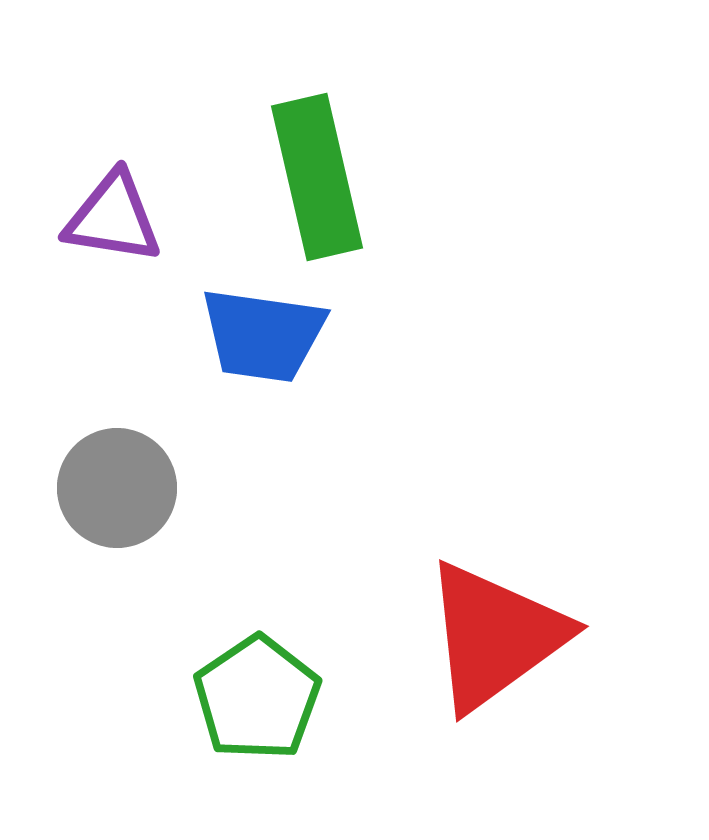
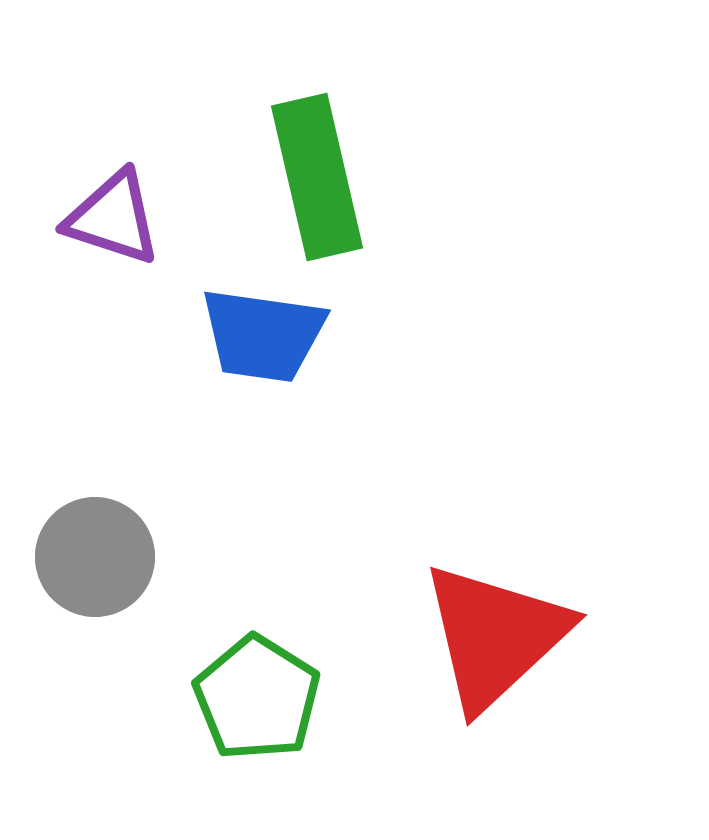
purple triangle: rotated 9 degrees clockwise
gray circle: moved 22 px left, 69 px down
red triangle: rotated 7 degrees counterclockwise
green pentagon: rotated 6 degrees counterclockwise
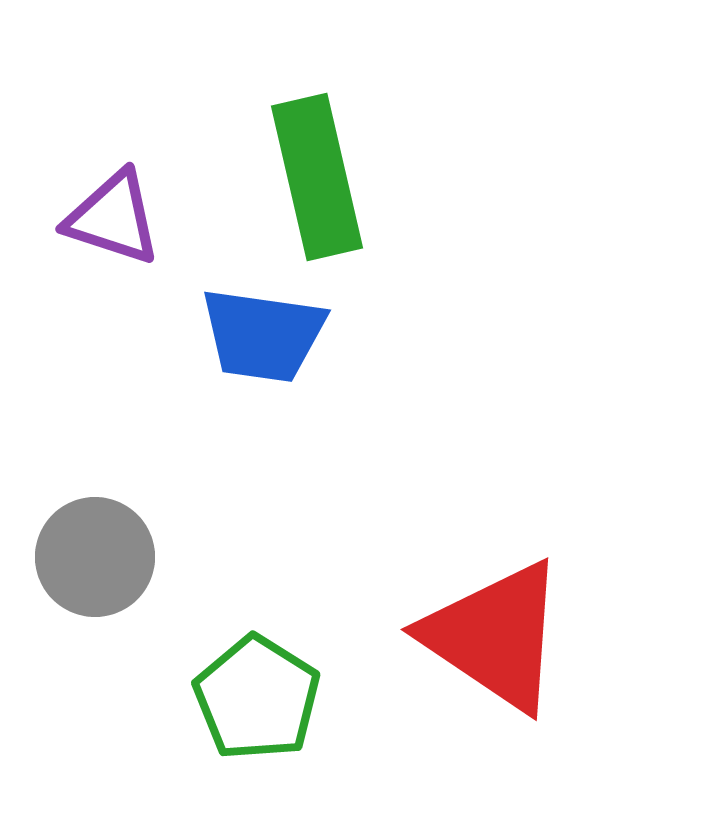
red triangle: rotated 43 degrees counterclockwise
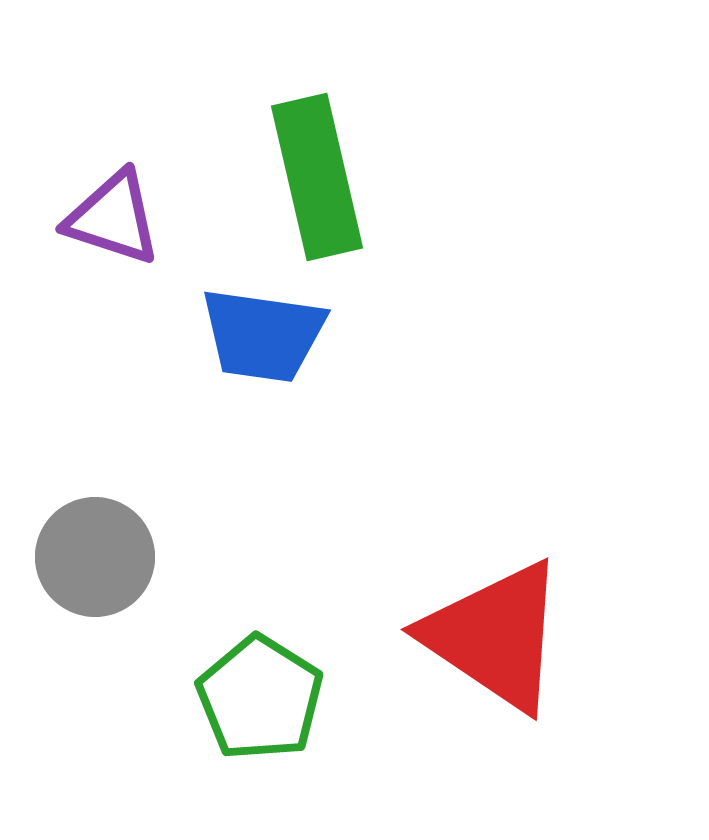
green pentagon: moved 3 px right
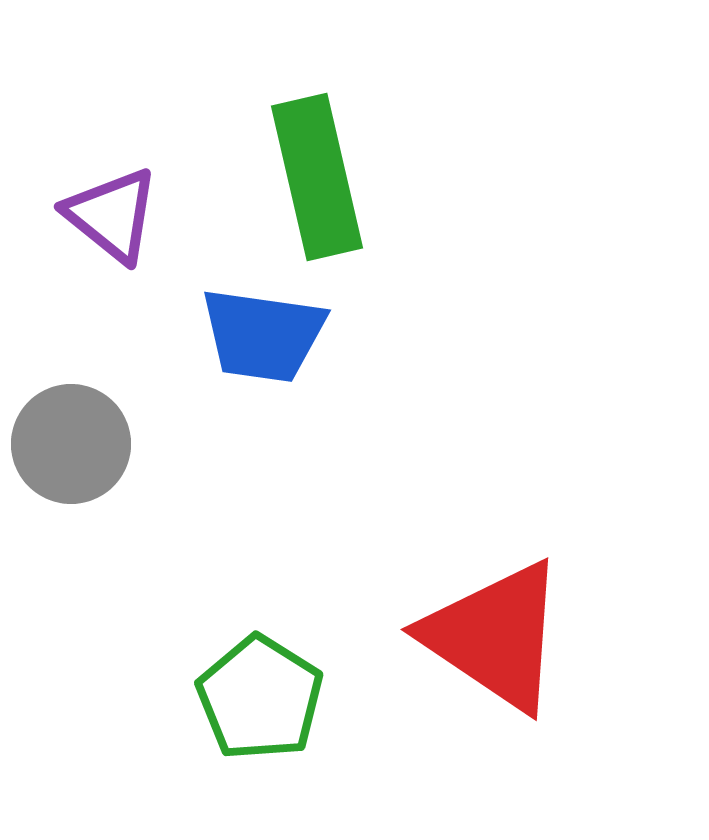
purple triangle: moved 1 px left, 3 px up; rotated 21 degrees clockwise
gray circle: moved 24 px left, 113 px up
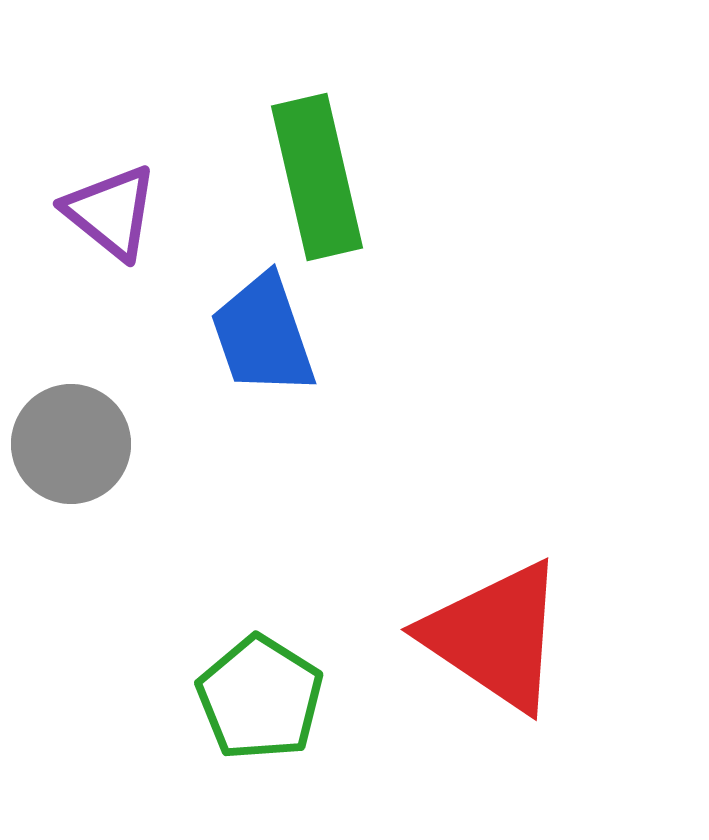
purple triangle: moved 1 px left, 3 px up
blue trapezoid: rotated 63 degrees clockwise
